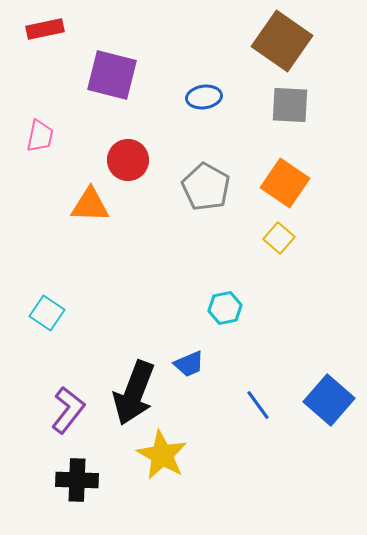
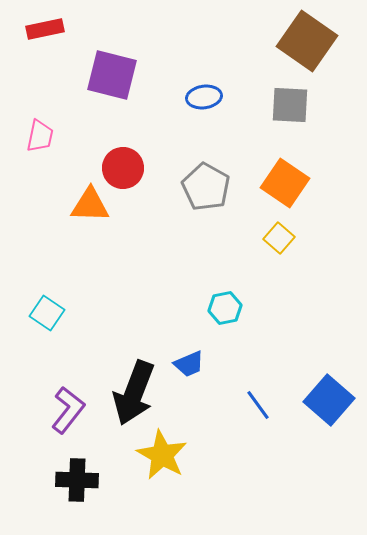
brown square: moved 25 px right
red circle: moved 5 px left, 8 px down
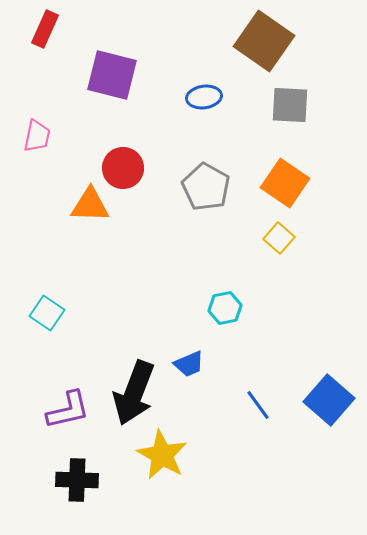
red rectangle: rotated 54 degrees counterclockwise
brown square: moved 43 px left
pink trapezoid: moved 3 px left
purple L-shape: rotated 39 degrees clockwise
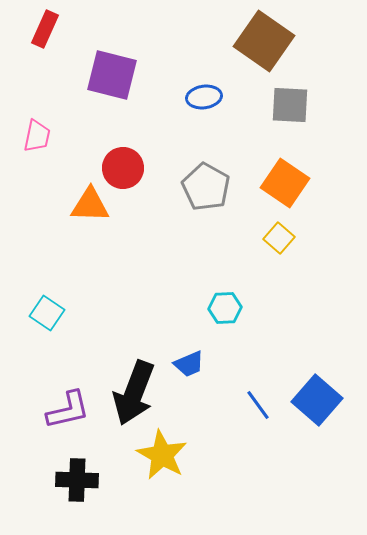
cyan hexagon: rotated 8 degrees clockwise
blue square: moved 12 px left
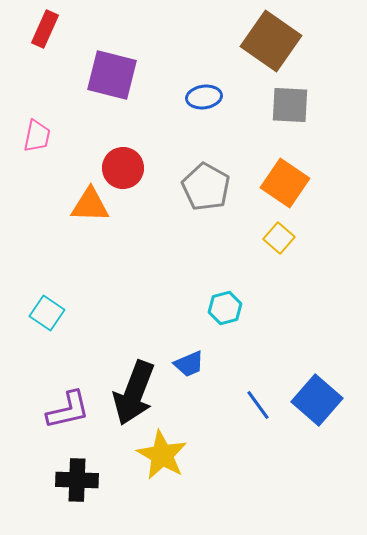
brown square: moved 7 px right
cyan hexagon: rotated 12 degrees counterclockwise
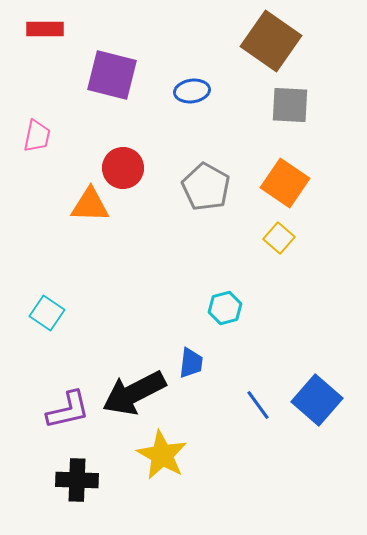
red rectangle: rotated 66 degrees clockwise
blue ellipse: moved 12 px left, 6 px up
blue trapezoid: moved 2 px right, 1 px up; rotated 60 degrees counterclockwise
black arrow: rotated 42 degrees clockwise
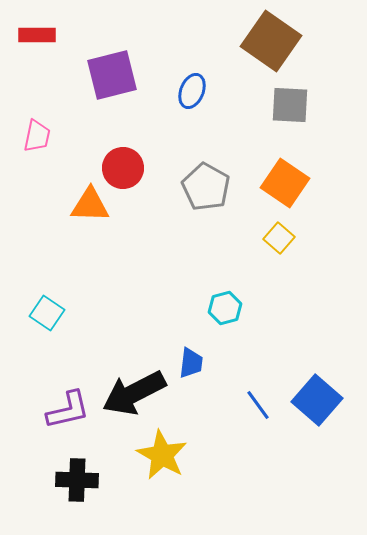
red rectangle: moved 8 px left, 6 px down
purple square: rotated 28 degrees counterclockwise
blue ellipse: rotated 60 degrees counterclockwise
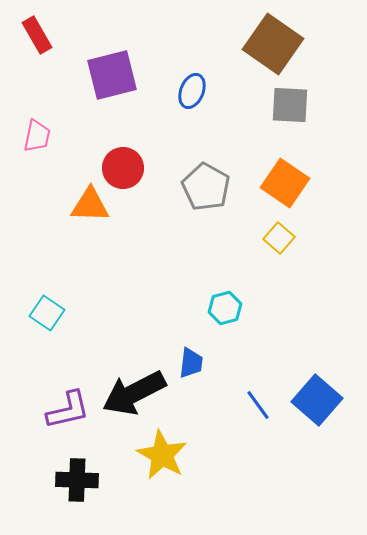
red rectangle: rotated 60 degrees clockwise
brown square: moved 2 px right, 3 px down
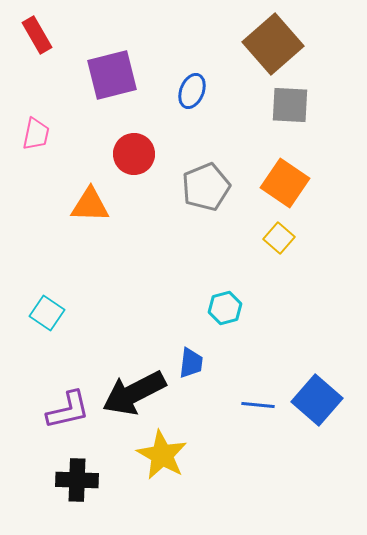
brown square: rotated 14 degrees clockwise
pink trapezoid: moved 1 px left, 2 px up
red circle: moved 11 px right, 14 px up
gray pentagon: rotated 21 degrees clockwise
blue line: rotated 48 degrees counterclockwise
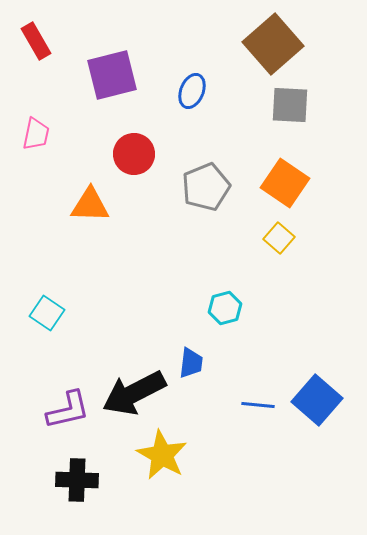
red rectangle: moved 1 px left, 6 px down
